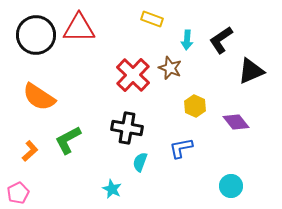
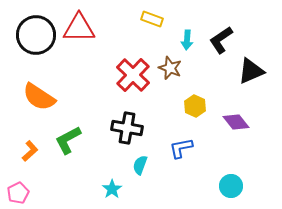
cyan semicircle: moved 3 px down
cyan star: rotated 12 degrees clockwise
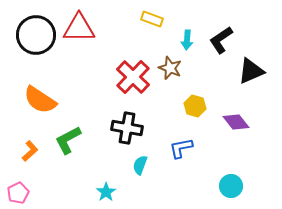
red cross: moved 2 px down
orange semicircle: moved 1 px right, 3 px down
yellow hexagon: rotated 10 degrees counterclockwise
cyan star: moved 6 px left, 3 px down
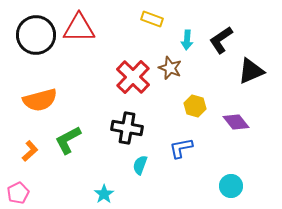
orange semicircle: rotated 48 degrees counterclockwise
cyan star: moved 2 px left, 2 px down
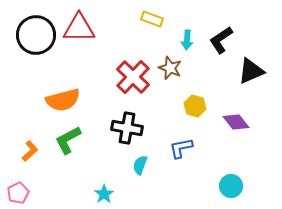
orange semicircle: moved 23 px right
